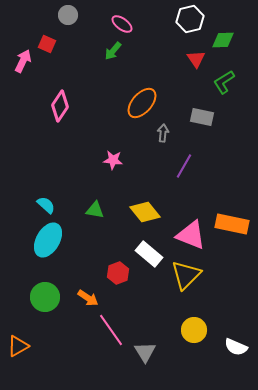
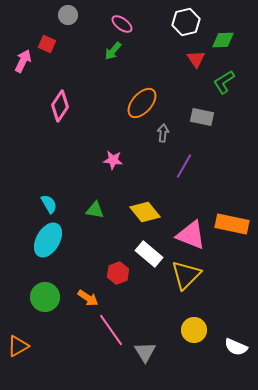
white hexagon: moved 4 px left, 3 px down
cyan semicircle: moved 3 px right, 1 px up; rotated 18 degrees clockwise
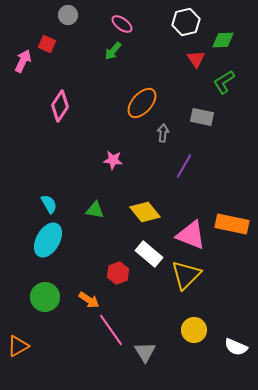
orange arrow: moved 1 px right, 2 px down
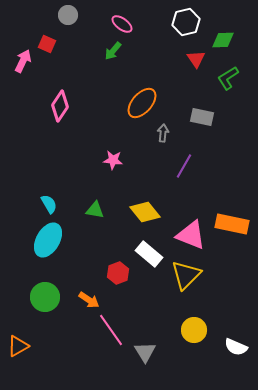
green L-shape: moved 4 px right, 4 px up
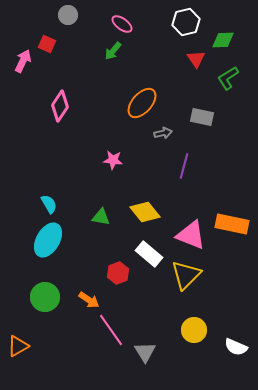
gray arrow: rotated 72 degrees clockwise
purple line: rotated 15 degrees counterclockwise
green triangle: moved 6 px right, 7 px down
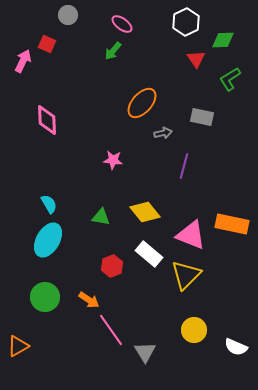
white hexagon: rotated 12 degrees counterclockwise
green L-shape: moved 2 px right, 1 px down
pink diamond: moved 13 px left, 14 px down; rotated 36 degrees counterclockwise
red hexagon: moved 6 px left, 7 px up
